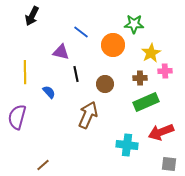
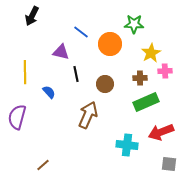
orange circle: moved 3 px left, 1 px up
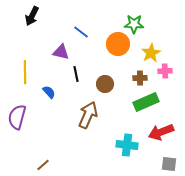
orange circle: moved 8 px right
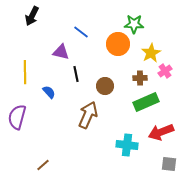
pink cross: rotated 32 degrees counterclockwise
brown circle: moved 2 px down
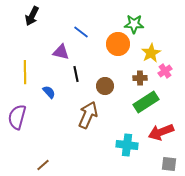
green rectangle: rotated 10 degrees counterclockwise
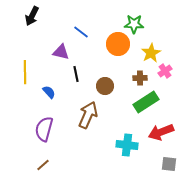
purple semicircle: moved 27 px right, 12 px down
